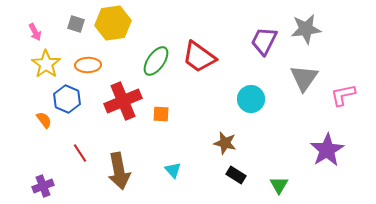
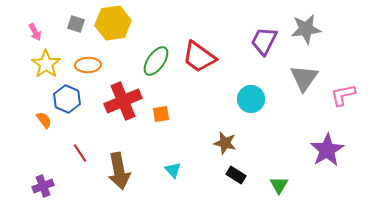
orange square: rotated 12 degrees counterclockwise
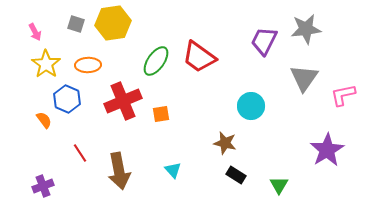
cyan circle: moved 7 px down
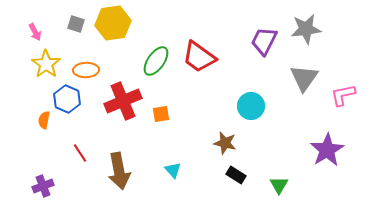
orange ellipse: moved 2 px left, 5 px down
orange semicircle: rotated 132 degrees counterclockwise
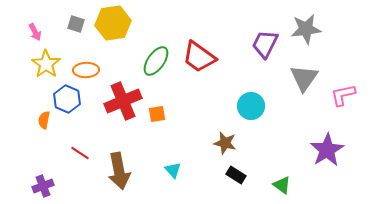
purple trapezoid: moved 1 px right, 3 px down
orange square: moved 4 px left
red line: rotated 24 degrees counterclockwise
green triangle: moved 3 px right; rotated 24 degrees counterclockwise
